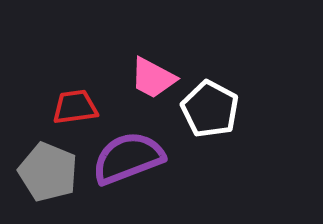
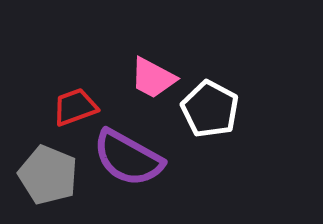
red trapezoid: rotated 12 degrees counterclockwise
purple semicircle: rotated 130 degrees counterclockwise
gray pentagon: moved 3 px down
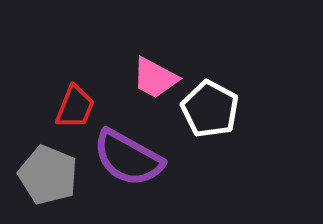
pink trapezoid: moved 2 px right
red trapezoid: rotated 132 degrees clockwise
